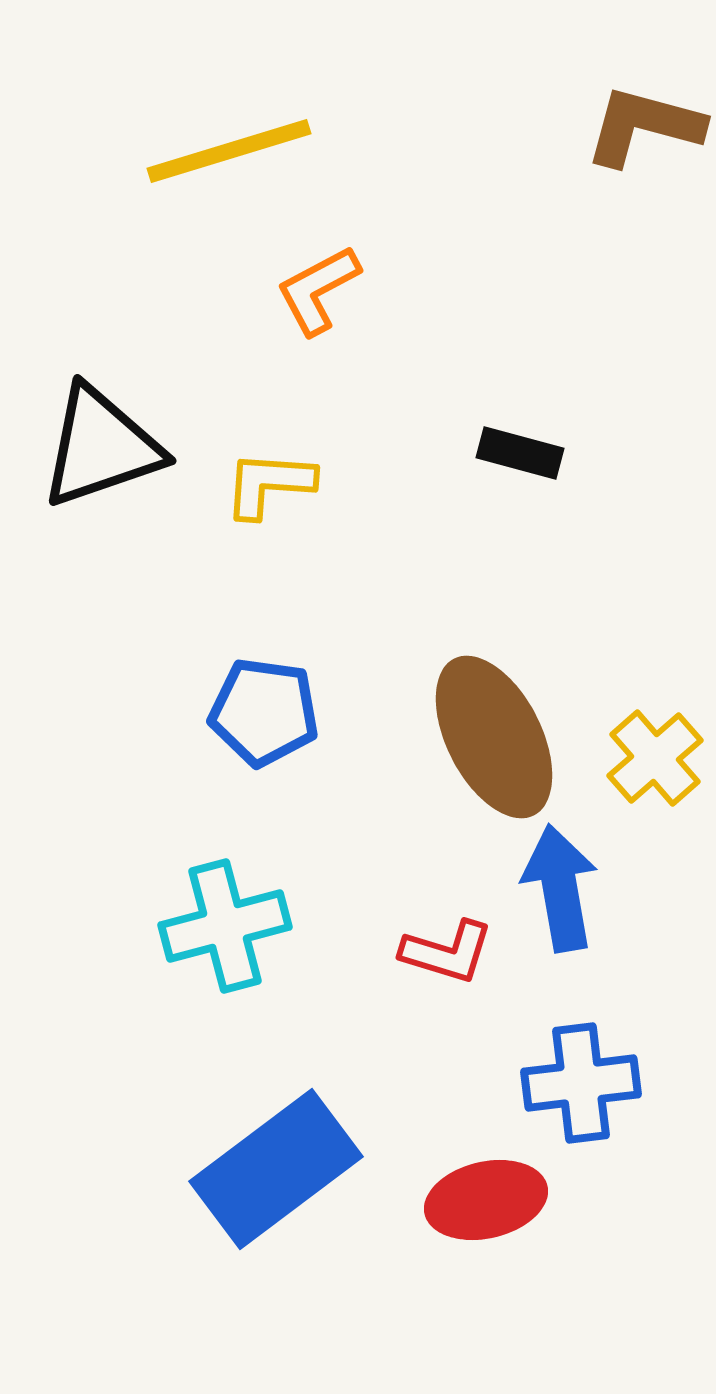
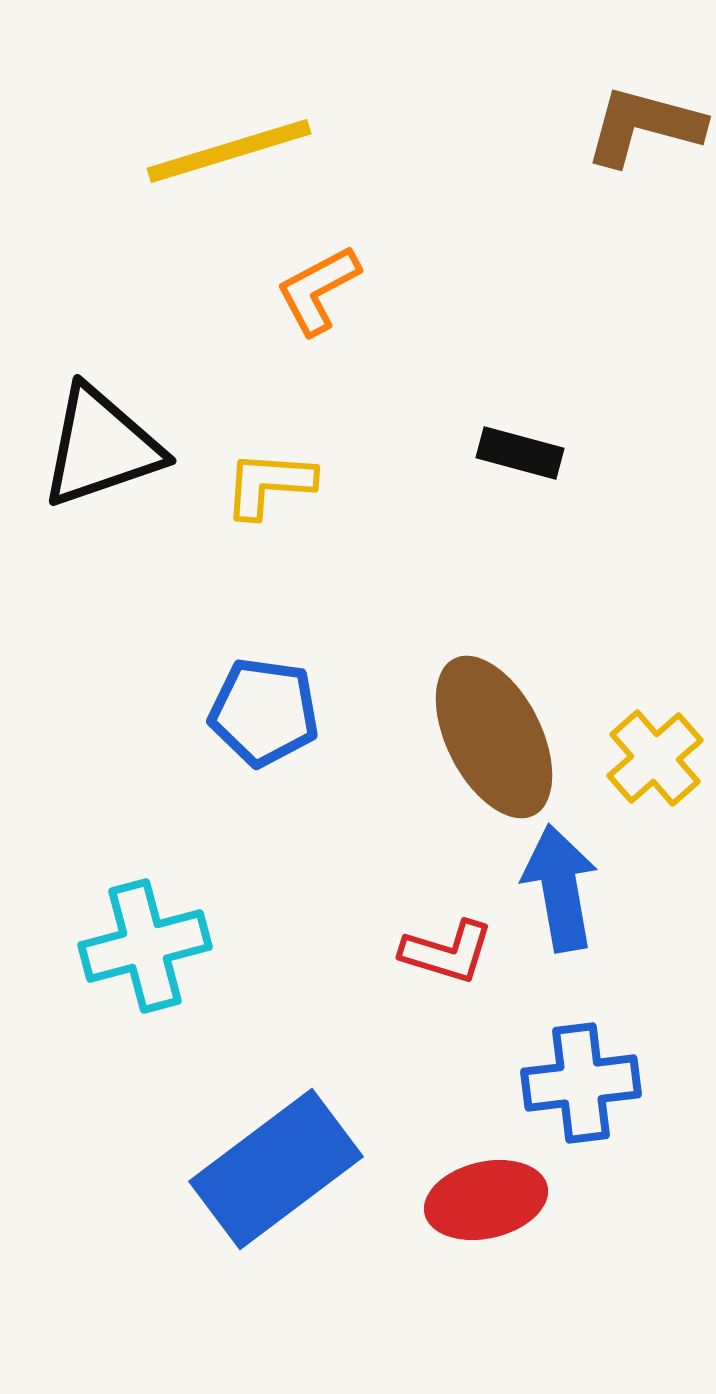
cyan cross: moved 80 px left, 20 px down
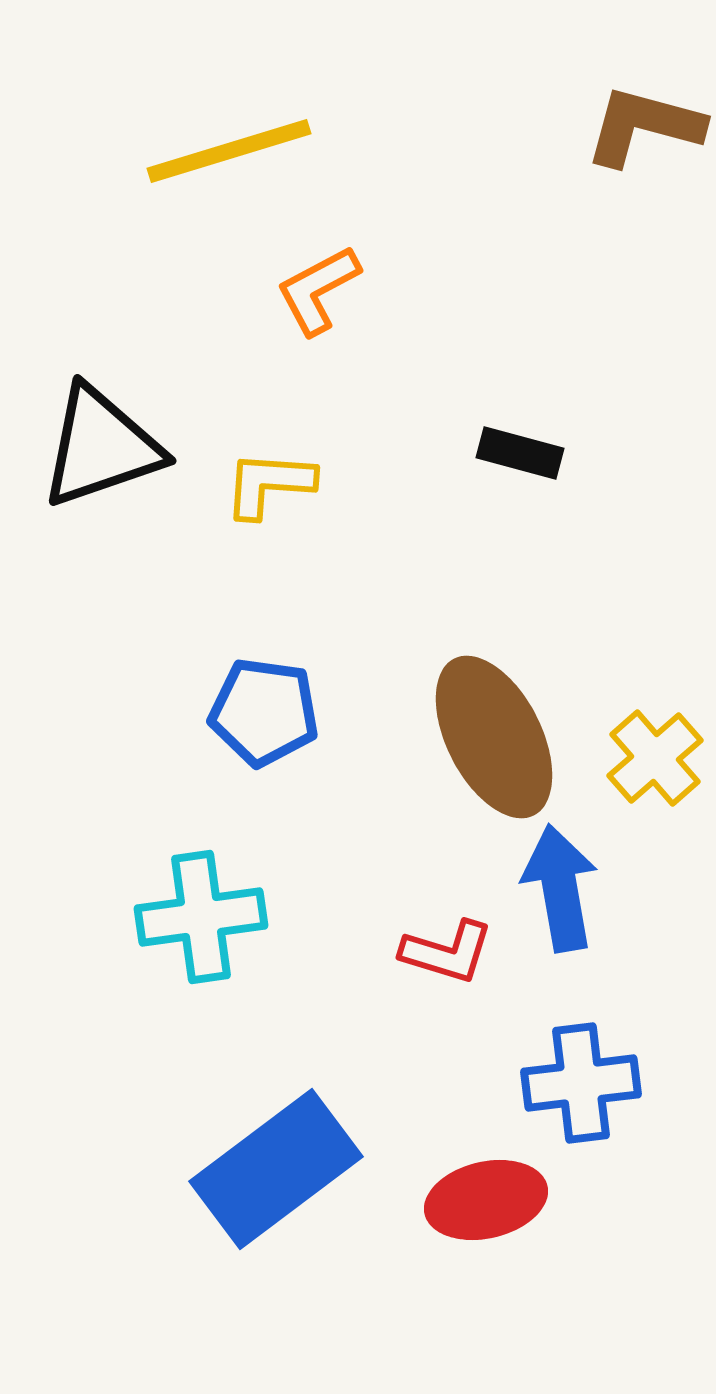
cyan cross: moved 56 px right, 29 px up; rotated 7 degrees clockwise
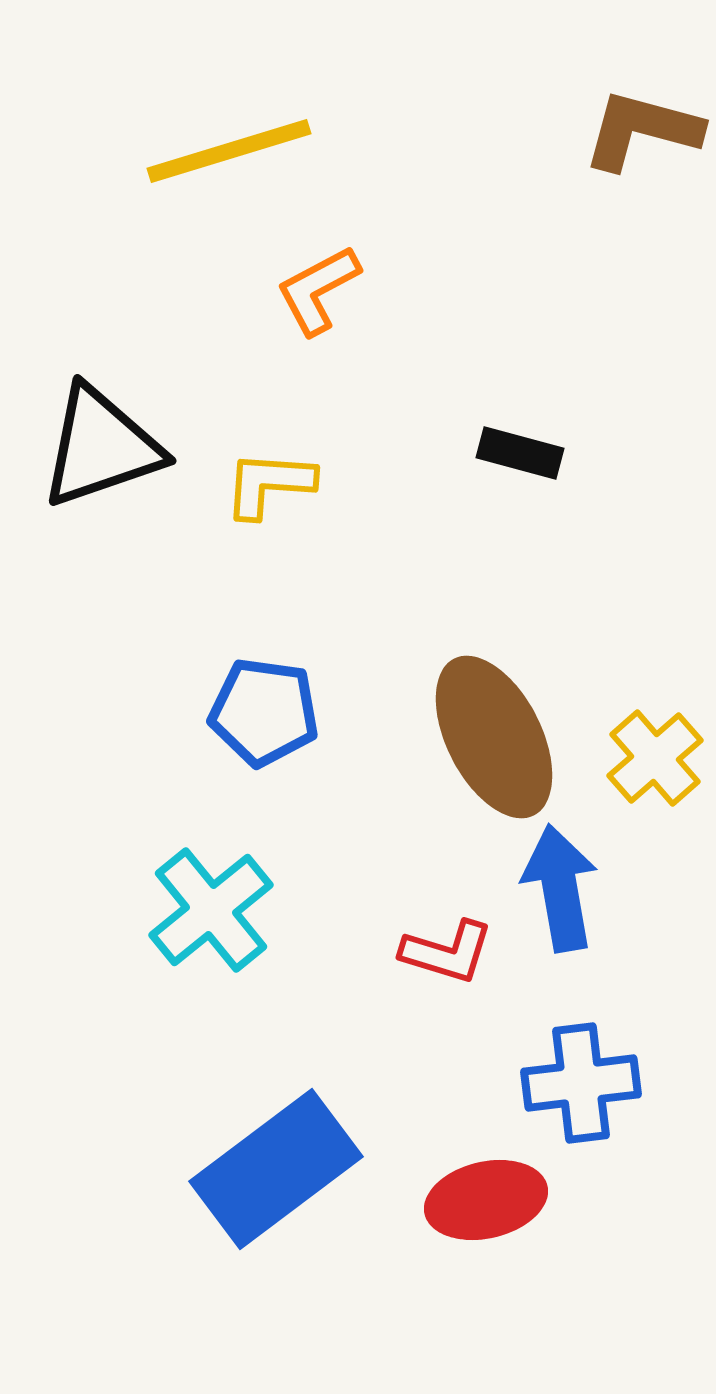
brown L-shape: moved 2 px left, 4 px down
cyan cross: moved 10 px right, 7 px up; rotated 31 degrees counterclockwise
